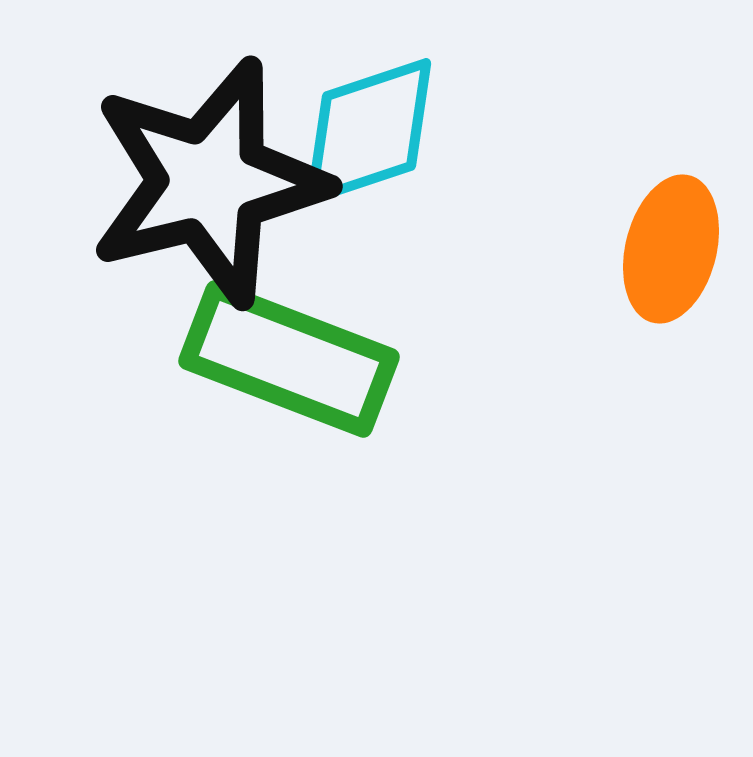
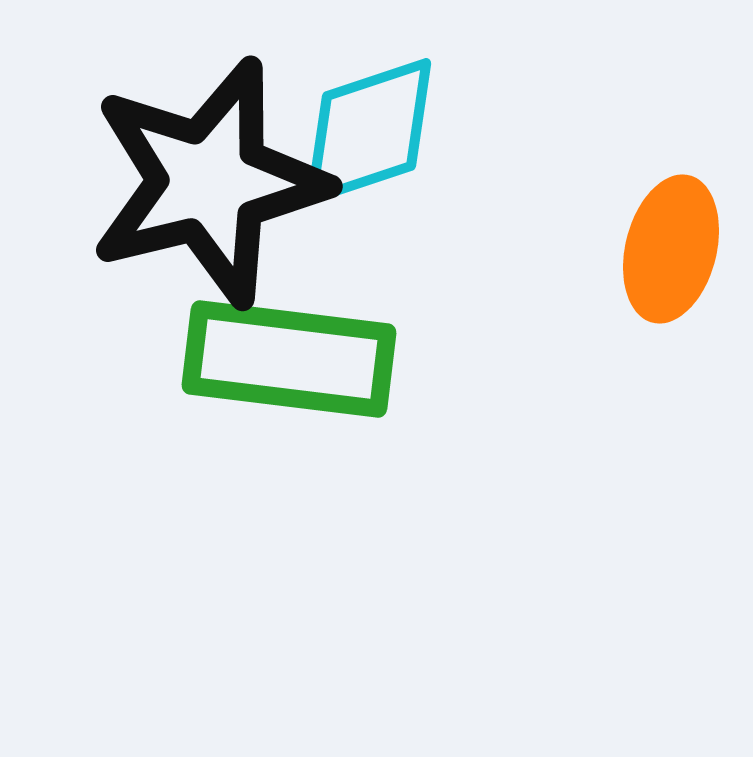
green rectangle: rotated 14 degrees counterclockwise
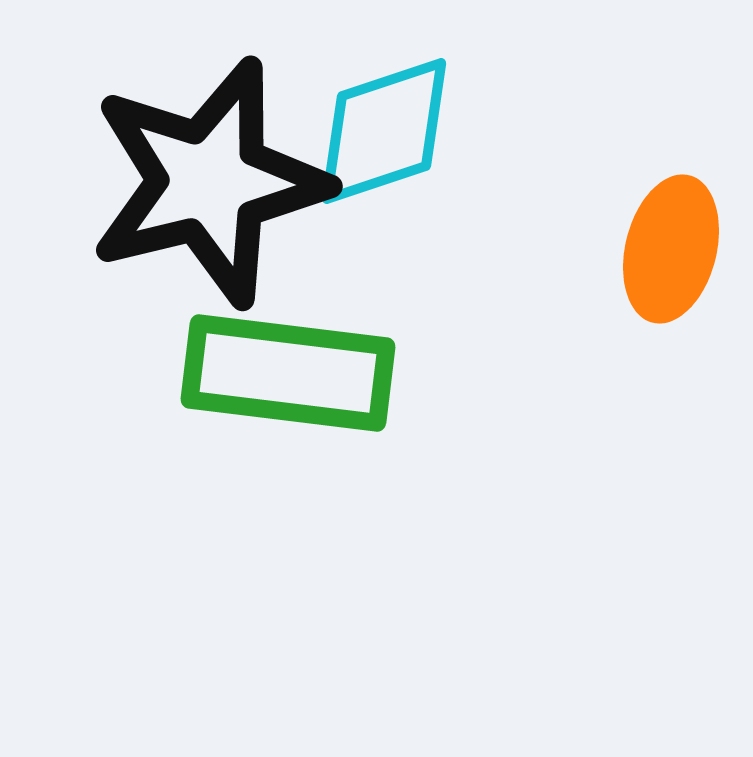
cyan diamond: moved 15 px right
green rectangle: moved 1 px left, 14 px down
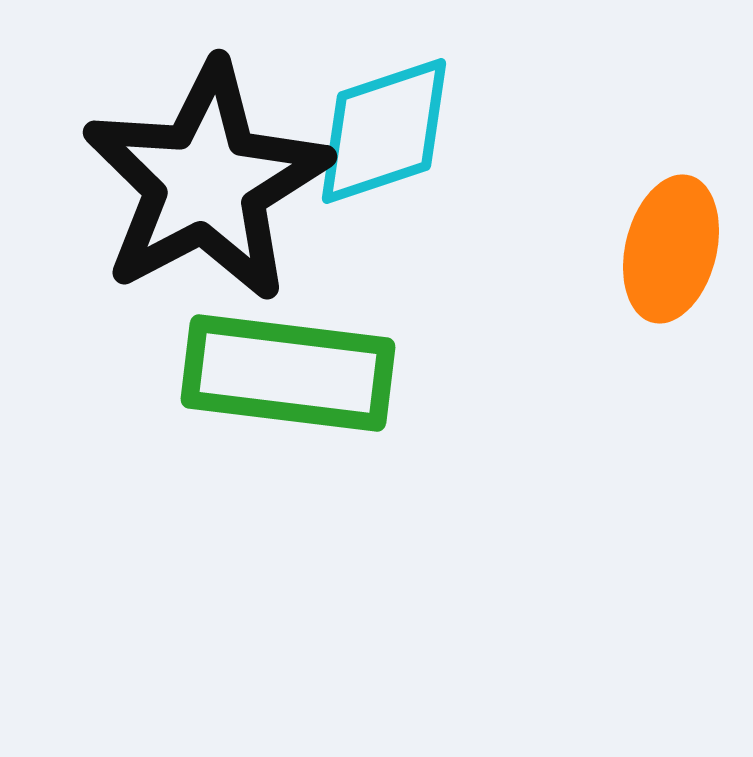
black star: moved 3 px left; rotated 14 degrees counterclockwise
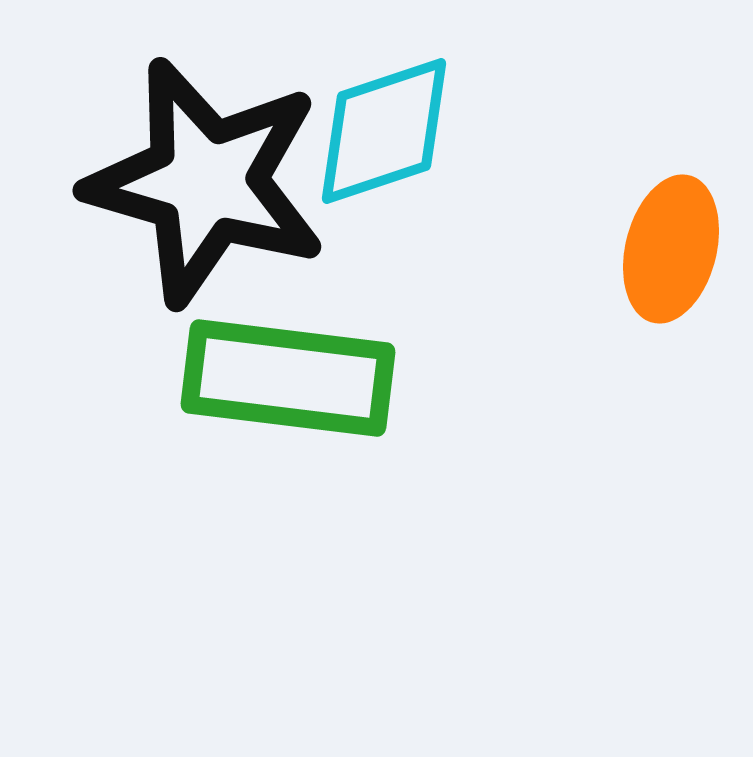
black star: rotated 28 degrees counterclockwise
green rectangle: moved 5 px down
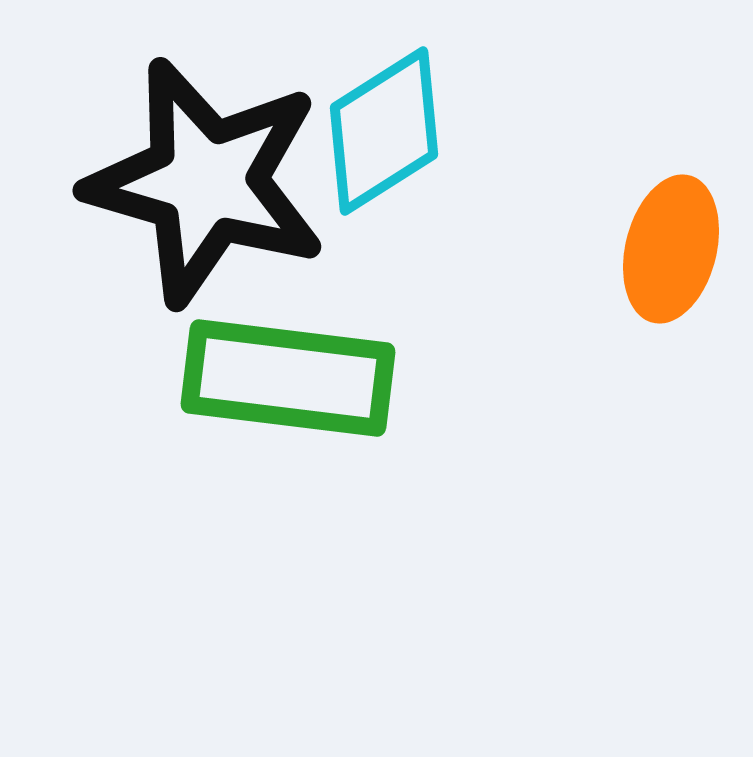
cyan diamond: rotated 14 degrees counterclockwise
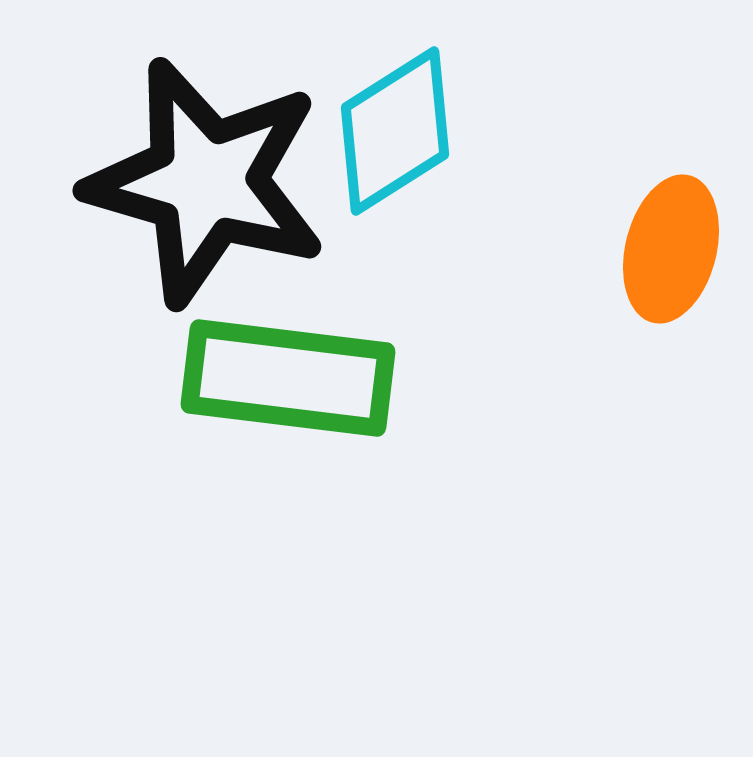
cyan diamond: moved 11 px right
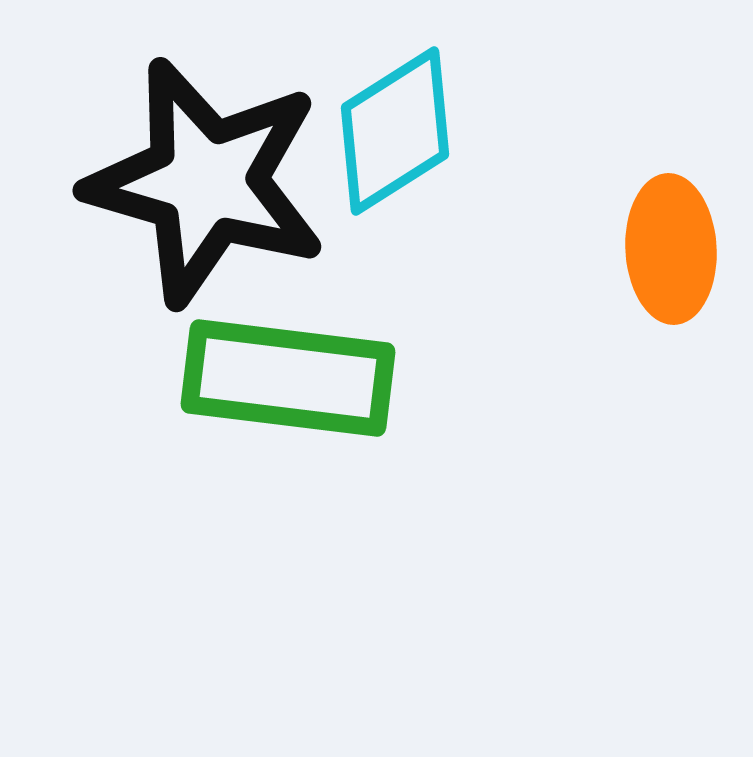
orange ellipse: rotated 17 degrees counterclockwise
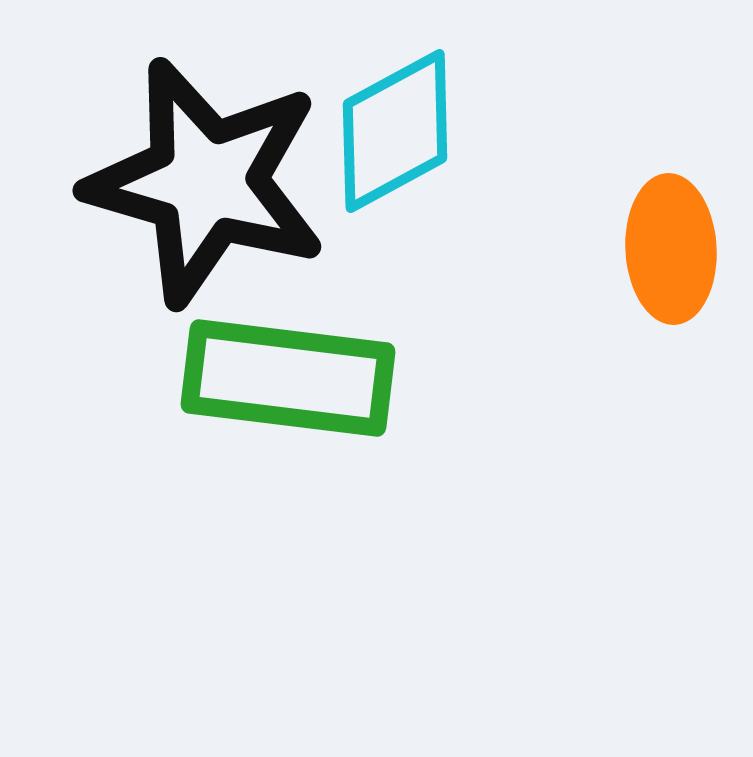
cyan diamond: rotated 4 degrees clockwise
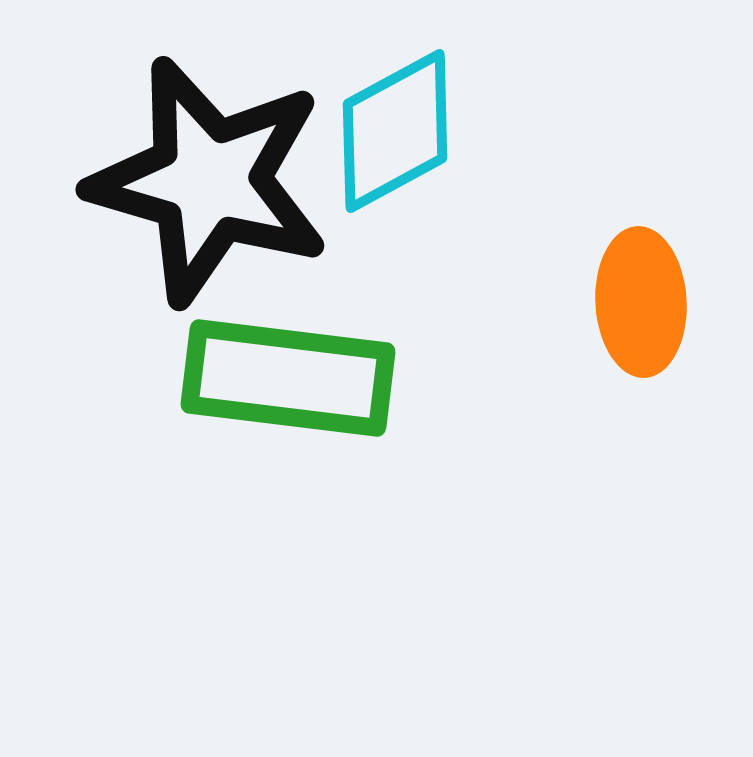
black star: moved 3 px right, 1 px up
orange ellipse: moved 30 px left, 53 px down
